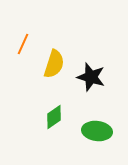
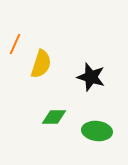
orange line: moved 8 px left
yellow semicircle: moved 13 px left
green diamond: rotated 35 degrees clockwise
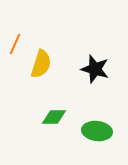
black star: moved 4 px right, 8 px up
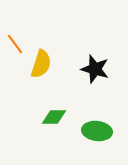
orange line: rotated 60 degrees counterclockwise
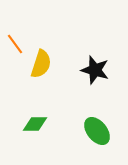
black star: moved 1 px down
green diamond: moved 19 px left, 7 px down
green ellipse: rotated 44 degrees clockwise
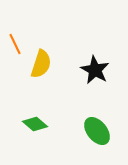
orange line: rotated 10 degrees clockwise
black star: rotated 12 degrees clockwise
green diamond: rotated 40 degrees clockwise
